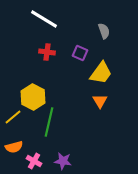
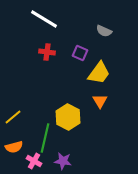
gray semicircle: rotated 133 degrees clockwise
yellow trapezoid: moved 2 px left
yellow hexagon: moved 35 px right, 20 px down
green line: moved 4 px left, 16 px down
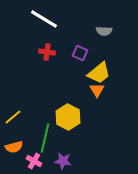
gray semicircle: rotated 21 degrees counterclockwise
yellow trapezoid: rotated 15 degrees clockwise
orange triangle: moved 3 px left, 11 px up
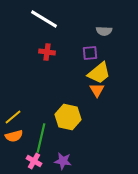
purple square: moved 10 px right; rotated 28 degrees counterclockwise
yellow hexagon: rotated 15 degrees counterclockwise
green line: moved 4 px left
orange semicircle: moved 11 px up
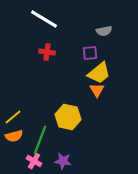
gray semicircle: rotated 14 degrees counterclockwise
green line: moved 1 px left, 2 px down; rotated 8 degrees clockwise
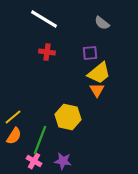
gray semicircle: moved 2 px left, 8 px up; rotated 49 degrees clockwise
orange semicircle: rotated 42 degrees counterclockwise
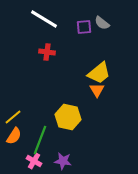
purple square: moved 6 px left, 26 px up
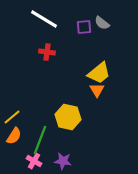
yellow line: moved 1 px left
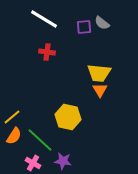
yellow trapezoid: rotated 45 degrees clockwise
orange triangle: moved 3 px right
green line: rotated 68 degrees counterclockwise
pink cross: moved 1 px left, 2 px down
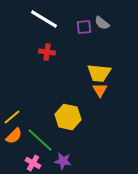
orange semicircle: rotated 12 degrees clockwise
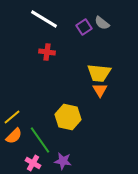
purple square: rotated 28 degrees counterclockwise
green line: rotated 12 degrees clockwise
